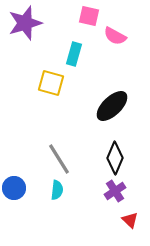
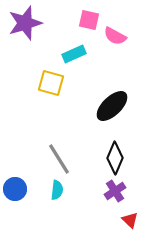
pink square: moved 4 px down
cyan rectangle: rotated 50 degrees clockwise
blue circle: moved 1 px right, 1 px down
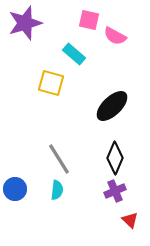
cyan rectangle: rotated 65 degrees clockwise
purple cross: rotated 10 degrees clockwise
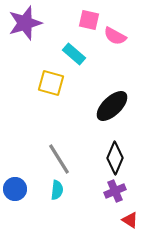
red triangle: rotated 12 degrees counterclockwise
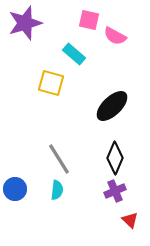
red triangle: rotated 12 degrees clockwise
